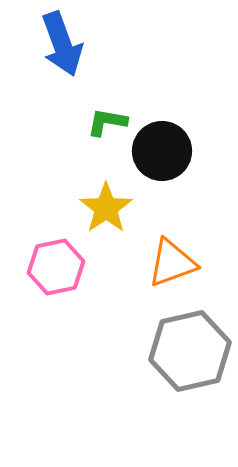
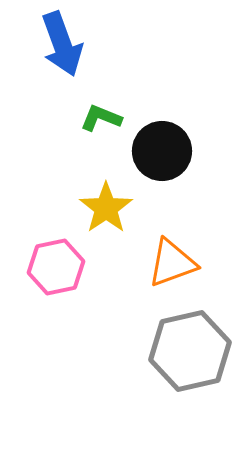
green L-shape: moved 6 px left, 4 px up; rotated 12 degrees clockwise
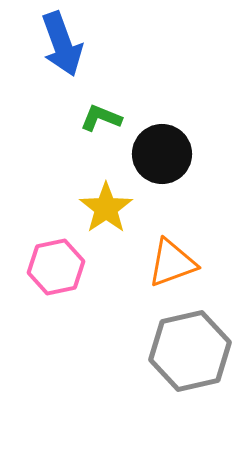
black circle: moved 3 px down
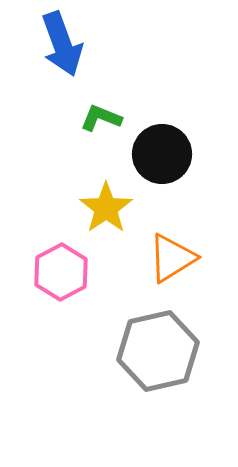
orange triangle: moved 5 px up; rotated 12 degrees counterclockwise
pink hexagon: moved 5 px right, 5 px down; rotated 16 degrees counterclockwise
gray hexagon: moved 32 px left
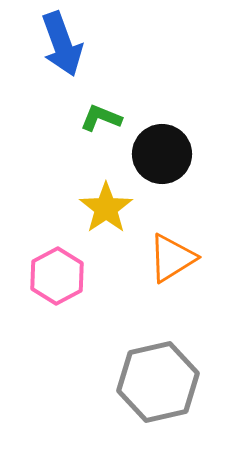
pink hexagon: moved 4 px left, 4 px down
gray hexagon: moved 31 px down
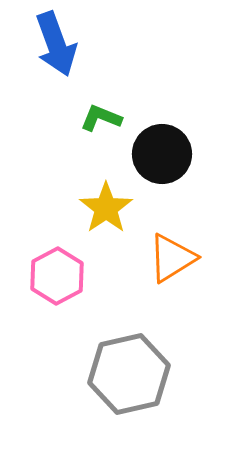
blue arrow: moved 6 px left
gray hexagon: moved 29 px left, 8 px up
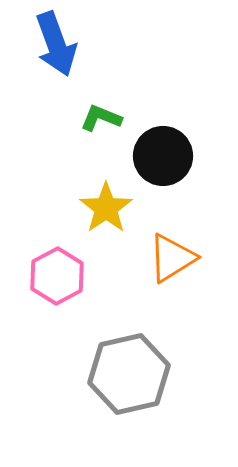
black circle: moved 1 px right, 2 px down
